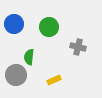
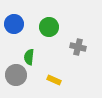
yellow rectangle: rotated 48 degrees clockwise
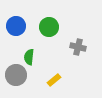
blue circle: moved 2 px right, 2 px down
yellow rectangle: rotated 64 degrees counterclockwise
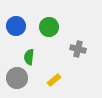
gray cross: moved 2 px down
gray circle: moved 1 px right, 3 px down
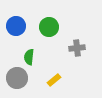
gray cross: moved 1 px left, 1 px up; rotated 21 degrees counterclockwise
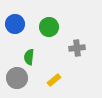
blue circle: moved 1 px left, 2 px up
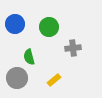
gray cross: moved 4 px left
green semicircle: rotated 21 degrees counterclockwise
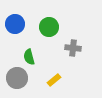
gray cross: rotated 14 degrees clockwise
